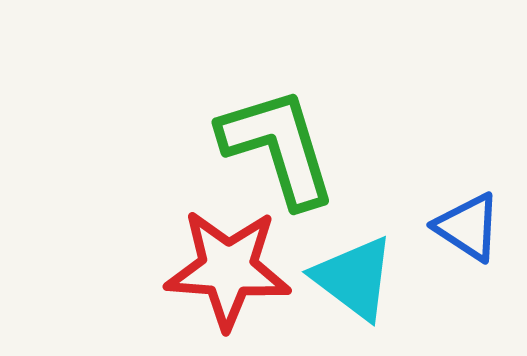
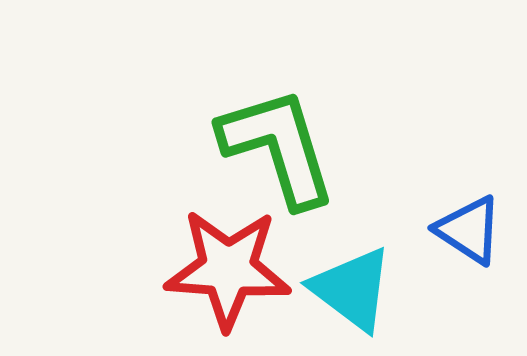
blue triangle: moved 1 px right, 3 px down
cyan triangle: moved 2 px left, 11 px down
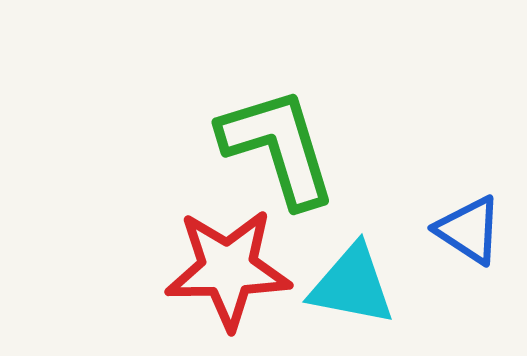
red star: rotated 5 degrees counterclockwise
cyan triangle: moved 4 px up; rotated 26 degrees counterclockwise
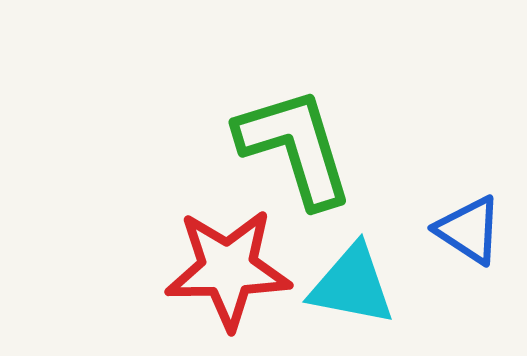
green L-shape: moved 17 px right
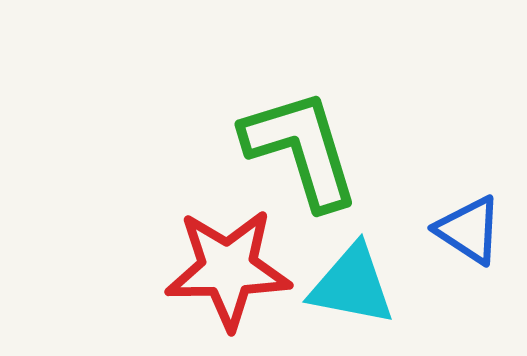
green L-shape: moved 6 px right, 2 px down
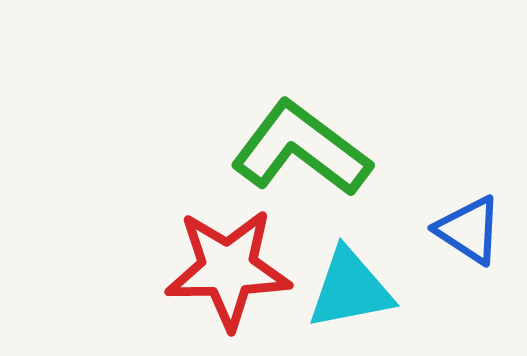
green L-shape: rotated 36 degrees counterclockwise
cyan triangle: moved 2 px left, 4 px down; rotated 22 degrees counterclockwise
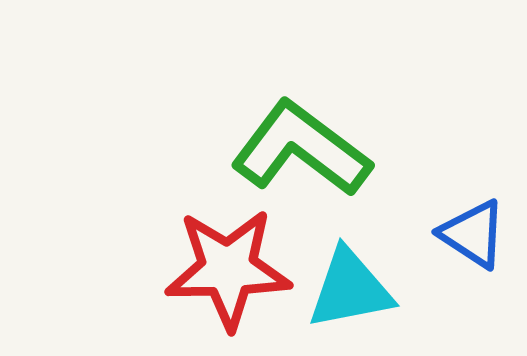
blue triangle: moved 4 px right, 4 px down
